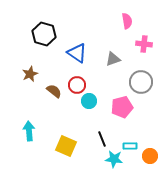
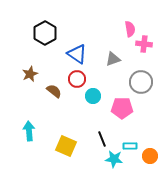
pink semicircle: moved 3 px right, 8 px down
black hexagon: moved 1 px right, 1 px up; rotated 15 degrees clockwise
blue triangle: moved 1 px down
red circle: moved 6 px up
cyan circle: moved 4 px right, 5 px up
pink pentagon: moved 1 px down; rotated 15 degrees clockwise
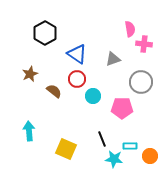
yellow square: moved 3 px down
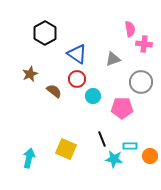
cyan arrow: moved 27 px down; rotated 18 degrees clockwise
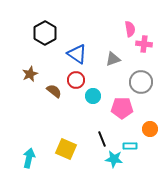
red circle: moved 1 px left, 1 px down
orange circle: moved 27 px up
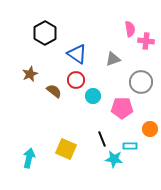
pink cross: moved 2 px right, 3 px up
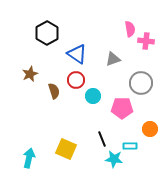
black hexagon: moved 2 px right
gray circle: moved 1 px down
brown semicircle: rotated 35 degrees clockwise
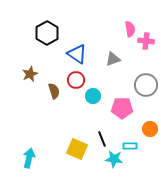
gray circle: moved 5 px right, 2 px down
yellow square: moved 11 px right
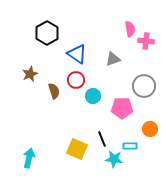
gray circle: moved 2 px left, 1 px down
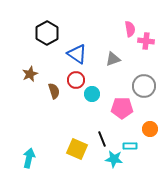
cyan circle: moved 1 px left, 2 px up
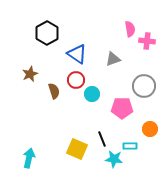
pink cross: moved 1 px right
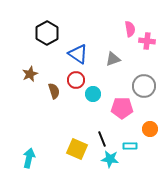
blue triangle: moved 1 px right
cyan circle: moved 1 px right
cyan star: moved 4 px left
